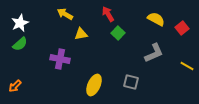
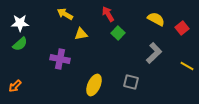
white star: rotated 24 degrees clockwise
gray L-shape: rotated 20 degrees counterclockwise
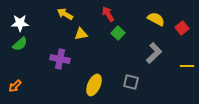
yellow line: rotated 32 degrees counterclockwise
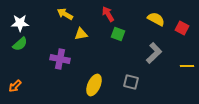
red square: rotated 24 degrees counterclockwise
green square: moved 1 px down; rotated 24 degrees counterclockwise
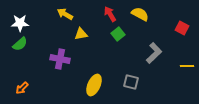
red arrow: moved 2 px right
yellow semicircle: moved 16 px left, 5 px up
green square: rotated 32 degrees clockwise
orange arrow: moved 7 px right, 2 px down
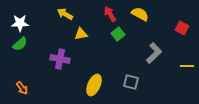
orange arrow: rotated 80 degrees counterclockwise
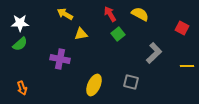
orange arrow: rotated 16 degrees clockwise
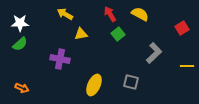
red square: rotated 32 degrees clockwise
orange arrow: rotated 48 degrees counterclockwise
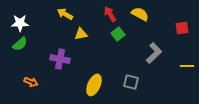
red square: rotated 24 degrees clockwise
orange arrow: moved 9 px right, 6 px up
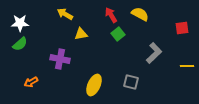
red arrow: moved 1 px right, 1 px down
orange arrow: rotated 128 degrees clockwise
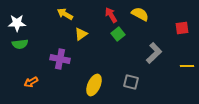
white star: moved 3 px left
yellow triangle: rotated 24 degrees counterclockwise
green semicircle: rotated 35 degrees clockwise
